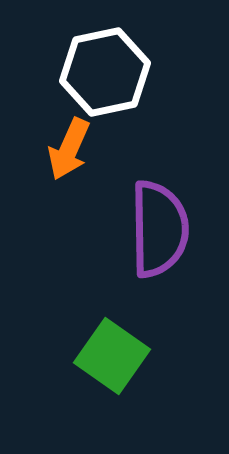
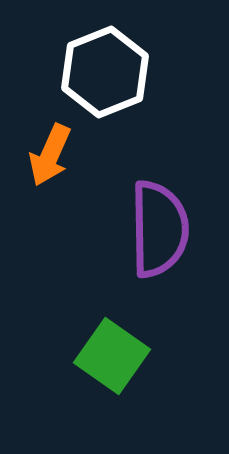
white hexagon: rotated 10 degrees counterclockwise
orange arrow: moved 19 px left, 6 px down
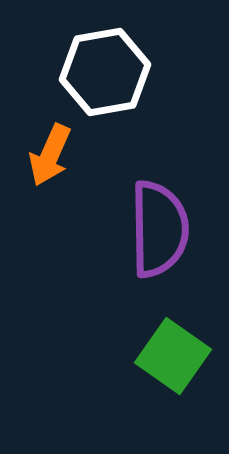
white hexagon: rotated 12 degrees clockwise
green square: moved 61 px right
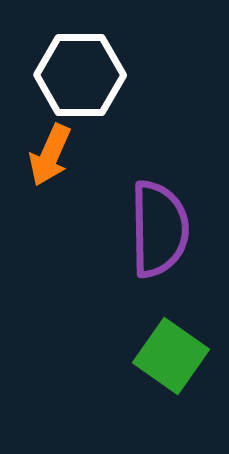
white hexagon: moved 25 px left, 3 px down; rotated 10 degrees clockwise
green square: moved 2 px left
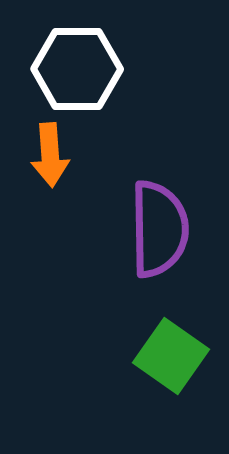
white hexagon: moved 3 px left, 6 px up
orange arrow: rotated 28 degrees counterclockwise
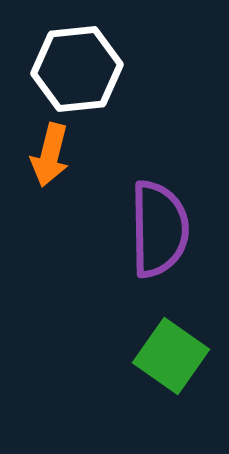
white hexagon: rotated 6 degrees counterclockwise
orange arrow: rotated 18 degrees clockwise
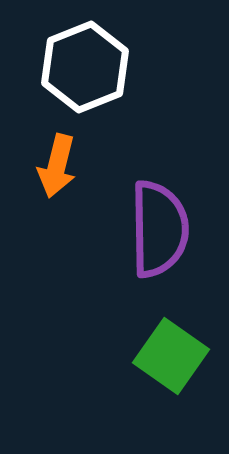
white hexagon: moved 8 px right, 2 px up; rotated 16 degrees counterclockwise
orange arrow: moved 7 px right, 11 px down
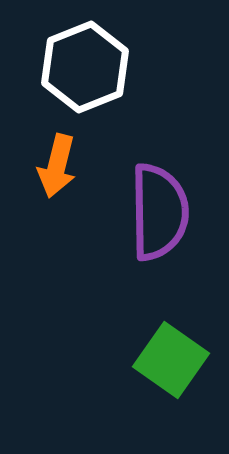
purple semicircle: moved 17 px up
green square: moved 4 px down
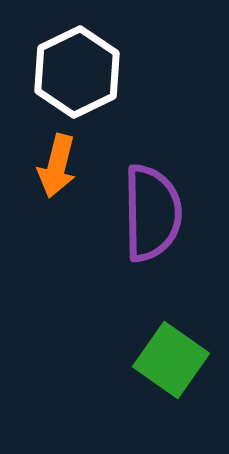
white hexagon: moved 8 px left, 5 px down; rotated 4 degrees counterclockwise
purple semicircle: moved 7 px left, 1 px down
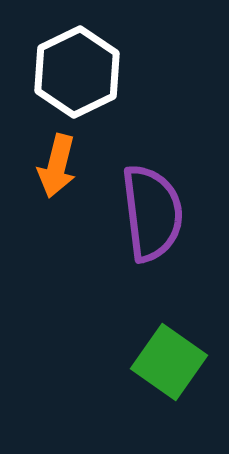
purple semicircle: rotated 6 degrees counterclockwise
green square: moved 2 px left, 2 px down
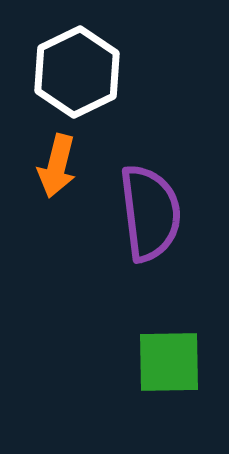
purple semicircle: moved 2 px left
green square: rotated 36 degrees counterclockwise
